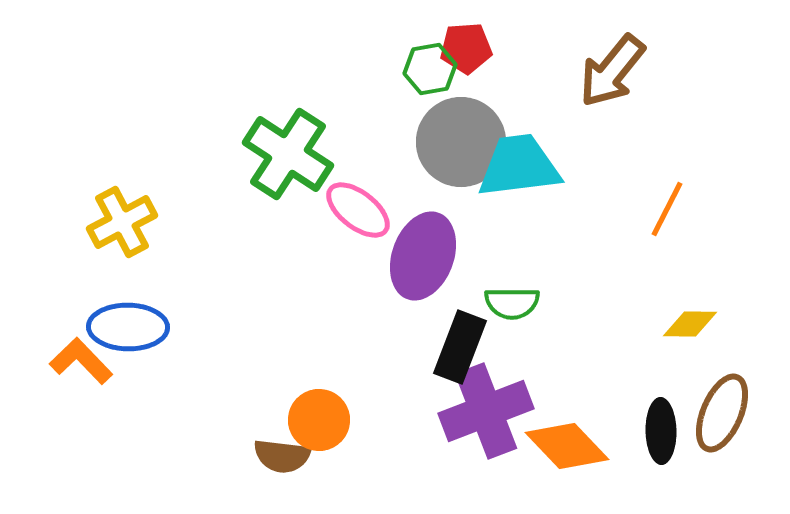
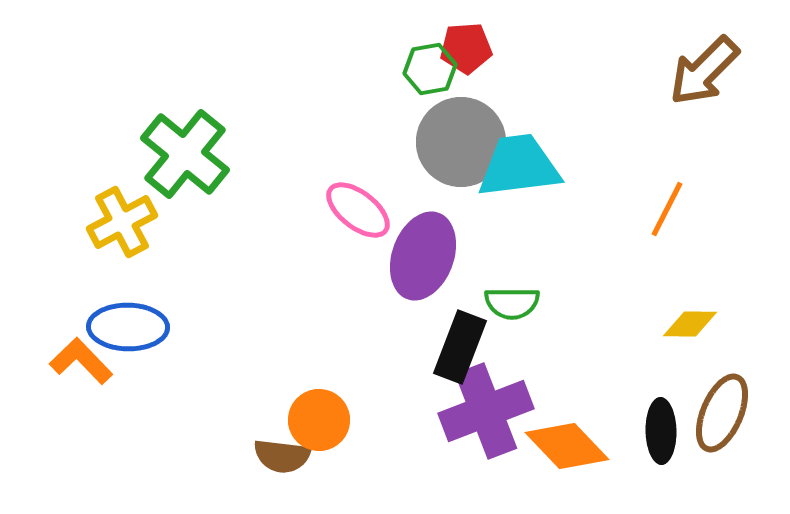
brown arrow: moved 92 px right; rotated 6 degrees clockwise
green cross: moved 103 px left; rotated 6 degrees clockwise
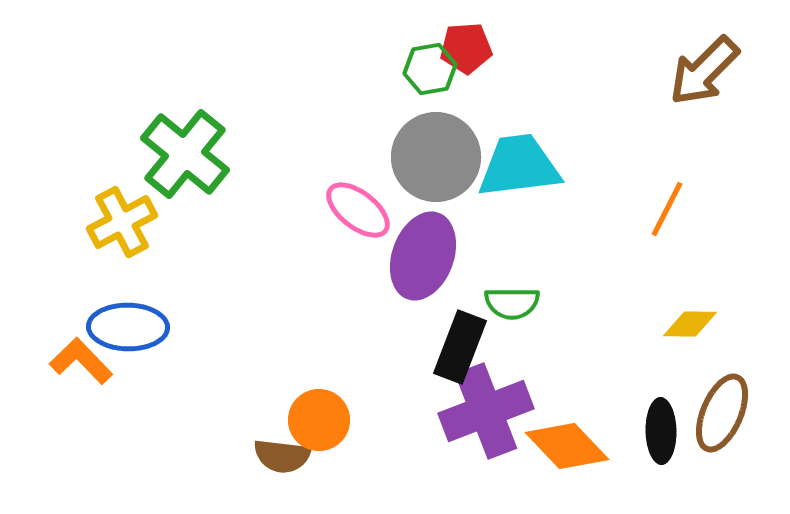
gray circle: moved 25 px left, 15 px down
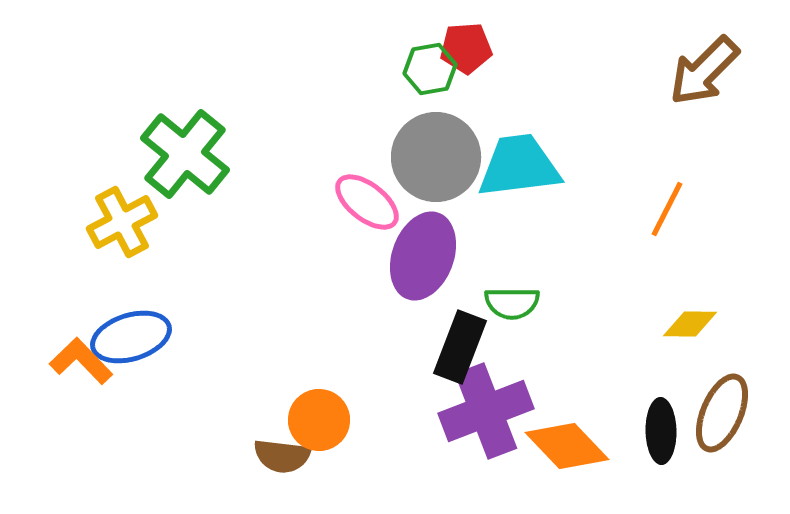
pink ellipse: moved 9 px right, 8 px up
blue ellipse: moved 3 px right, 10 px down; rotated 18 degrees counterclockwise
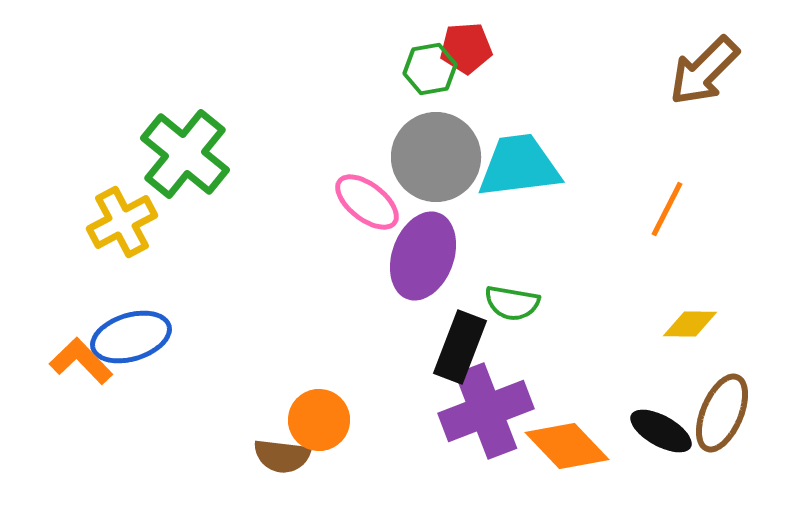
green semicircle: rotated 10 degrees clockwise
black ellipse: rotated 60 degrees counterclockwise
